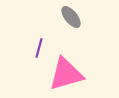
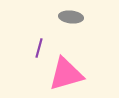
gray ellipse: rotated 45 degrees counterclockwise
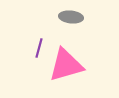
pink triangle: moved 9 px up
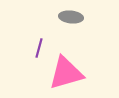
pink triangle: moved 8 px down
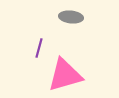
pink triangle: moved 1 px left, 2 px down
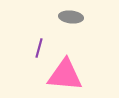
pink triangle: rotated 21 degrees clockwise
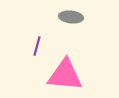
purple line: moved 2 px left, 2 px up
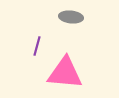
pink triangle: moved 2 px up
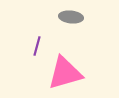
pink triangle: rotated 21 degrees counterclockwise
